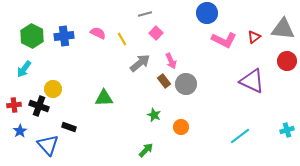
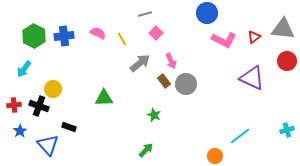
green hexagon: moved 2 px right
purple triangle: moved 3 px up
orange circle: moved 34 px right, 29 px down
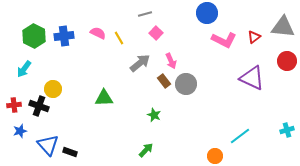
gray triangle: moved 2 px up
yellow line: moved 3 px left, 1 px up
black rectangle: moved 1 px right, 25 px down
blue star: rotated 16 degrees clockwise
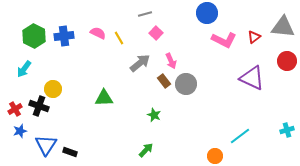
red cross: moved 1 px right, 4 px down; rotated 24 degrees counterclockwise
blue triangle: moved 2 px left; rotated 15 degrees clockwise
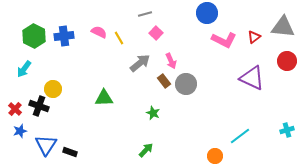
pink semicircle: moved 1 px right, 1 px up
red cross: rotated 16 degrees counterclockwise
green star: moved 1 px left, 2 px up
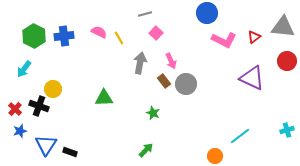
gray arrow: rotated 40 degrees counterclockwise
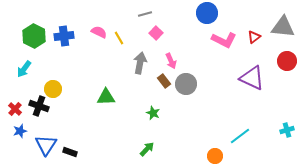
green triangle: moved 2 px right, 1 px up
green arrow: moved 1 px right, 1 px up
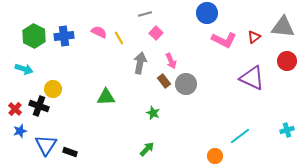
cyan arrow: rotated 108 degrees counterclockwise
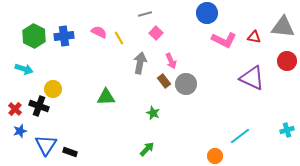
red triangle: rotated 48 degrees clockwise
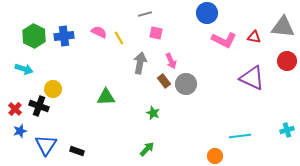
pink square: rotated 32 degrees counterclockwise
cyan line: rotated 30 degrees clockwise
black rectangle: moved 7 px right, 1 px up
